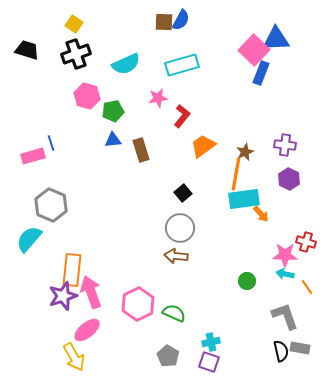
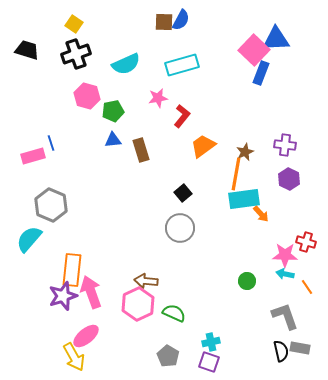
brown arrow at (176, 256): moved 30 px left, 25 px down
pink ellipse at (87, 330): moved 1 px left, 6 px down
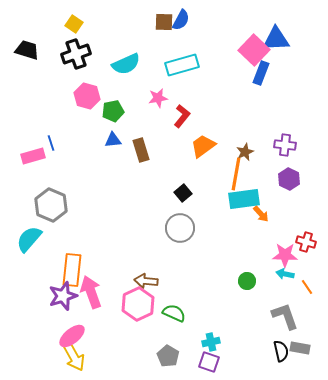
pink ellipse at (86, 336): moved 14 px left
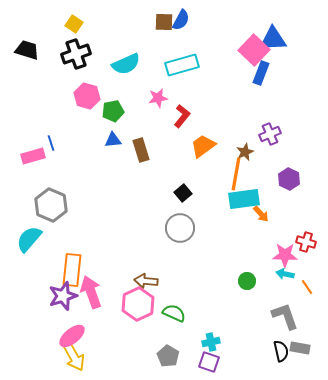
blue triangle at (276, 39): moved 3 px left
purple cross at (285, 145): moved 15 px left, 11 px up; rotated 30 degrees counterclockwise
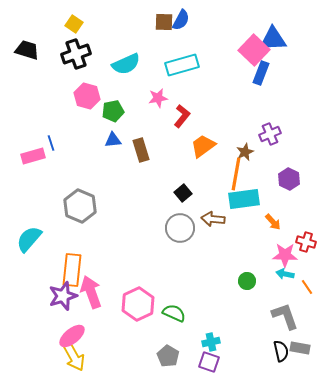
gray hexagon at (51, 205): moved 29 px right, 1 px down
orange arrow at (261, 214): moved 12 px right, 8 px down
brown arrow at (146, 281): moved 67 px right, 62 px up
